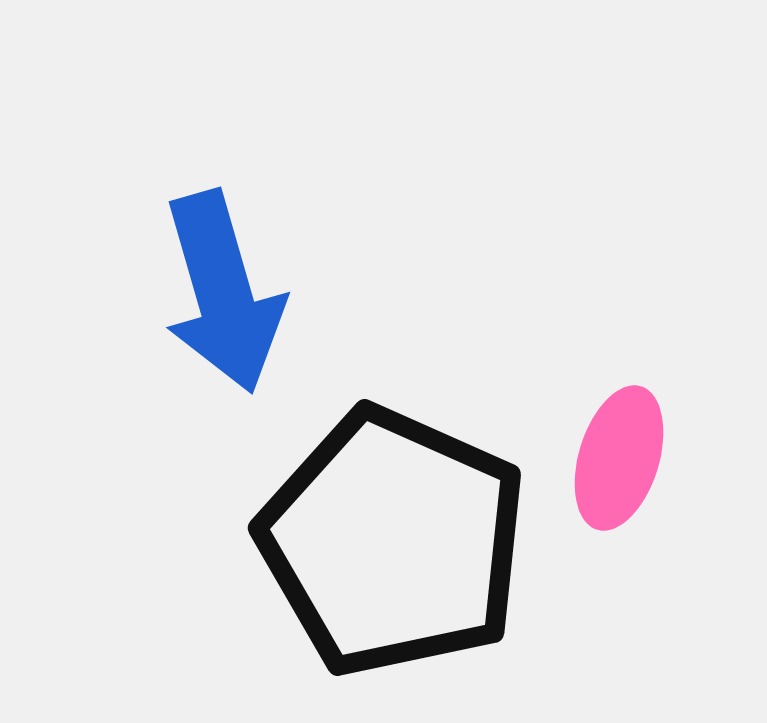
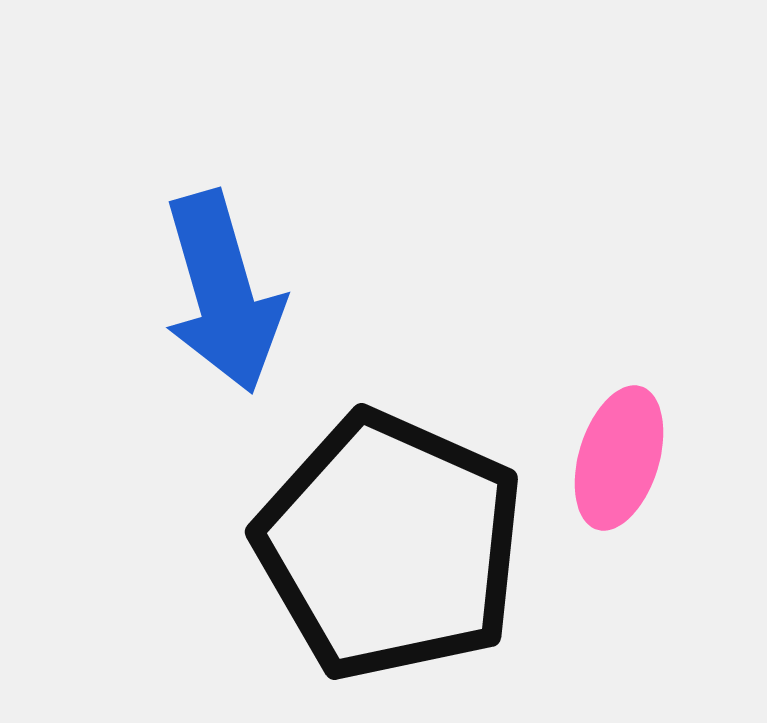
black pentagon: moved 3 px left, 4 px down
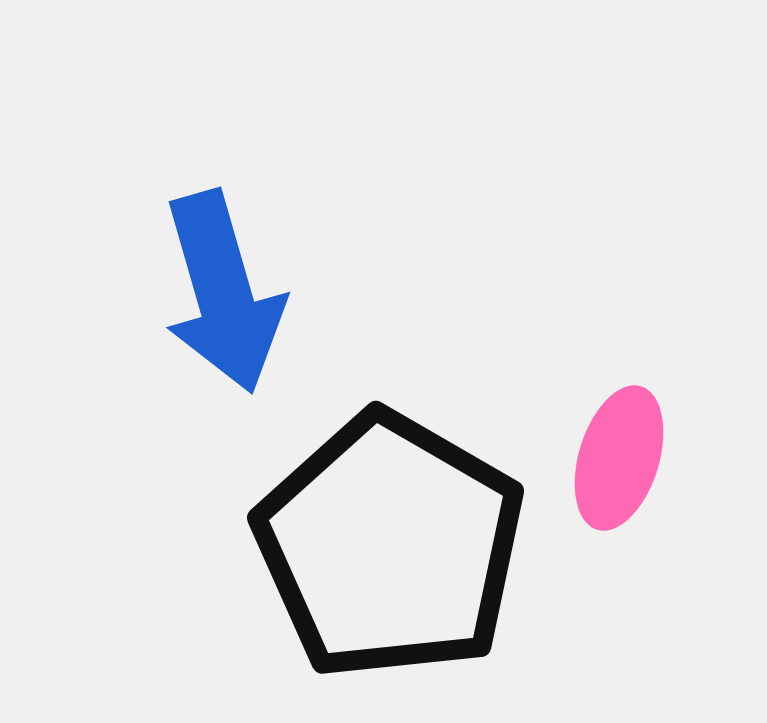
black pentagon: rotated 6 degrees clockwise
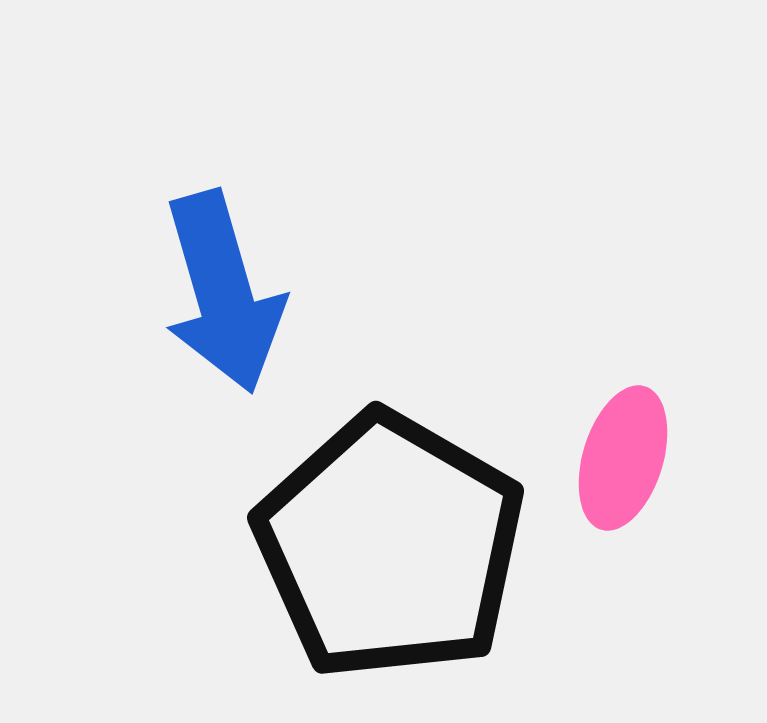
pink ellipse: moved 4 px right
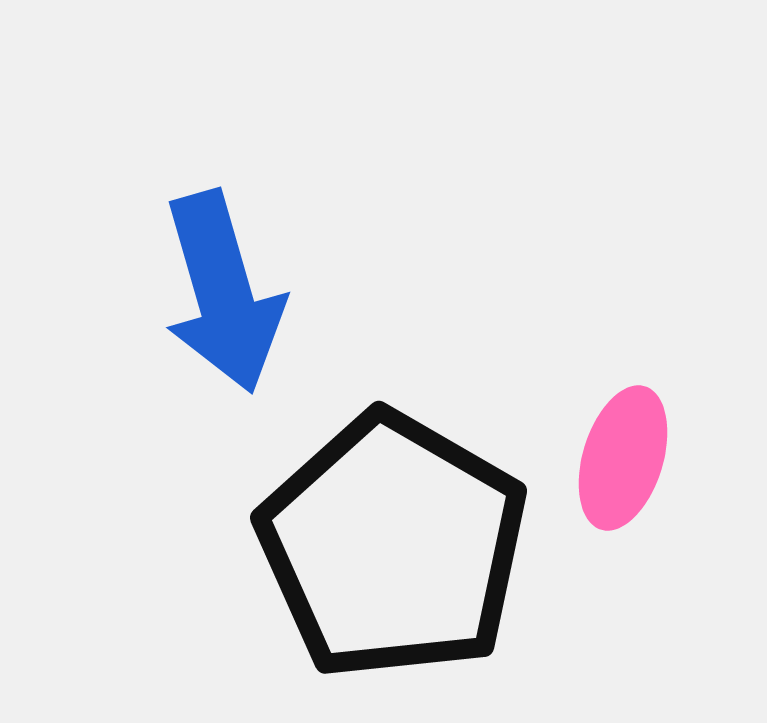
black pentagon: moved 3 px right
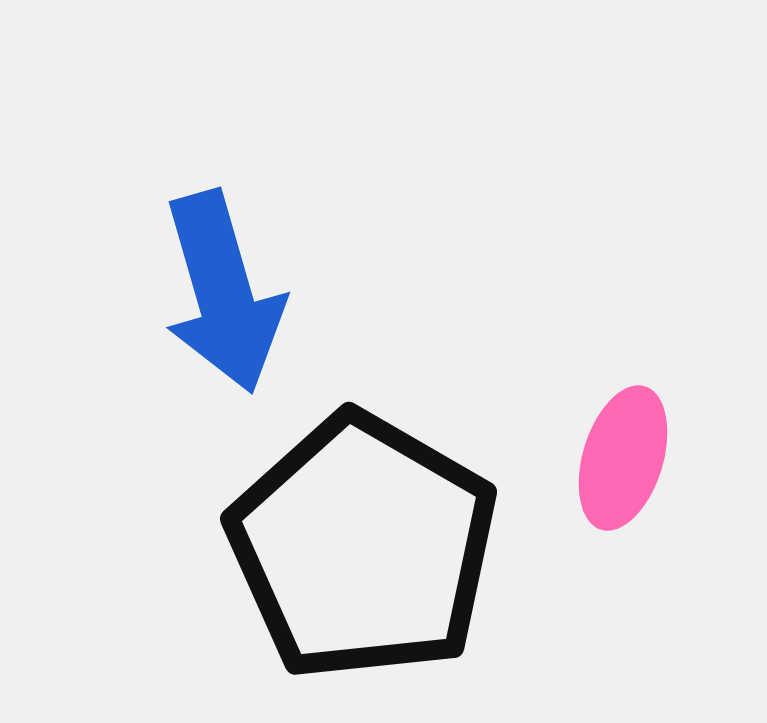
black pentagon: moved 30 px left, 1 px down
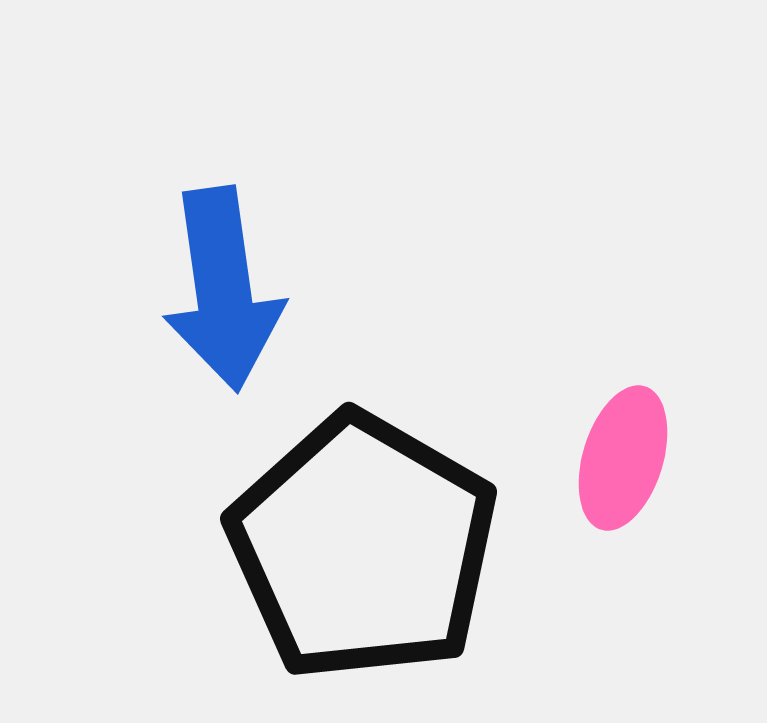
blue arrow: moved 3 px up; rotated 8 degrees clockwise
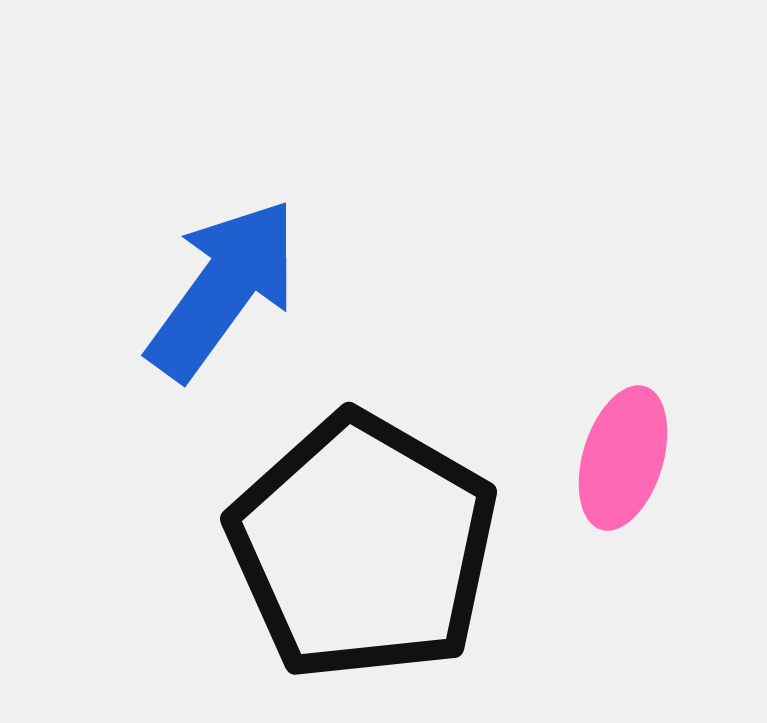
blue arrow: rotated 136 degrees counterclockwise
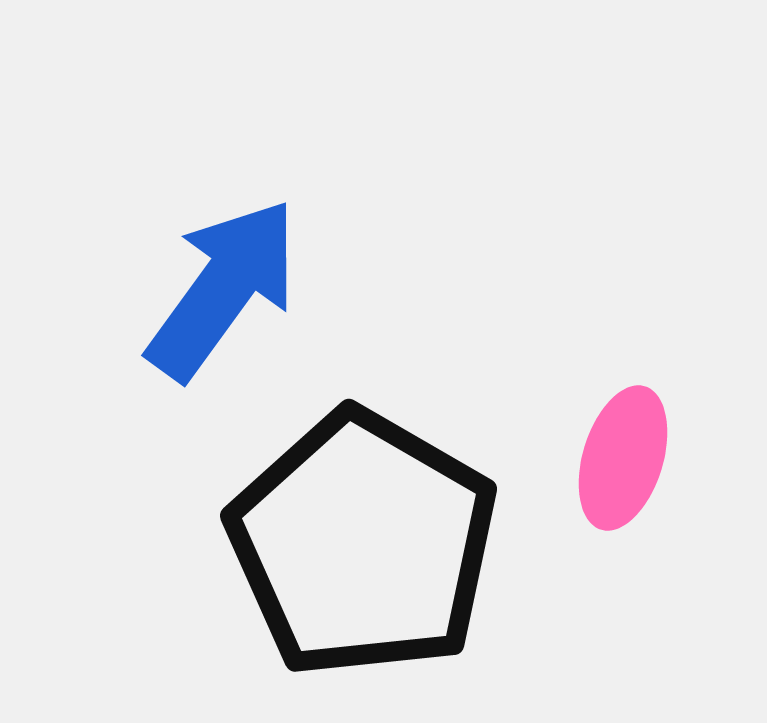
black pentagon: moved 3 px up
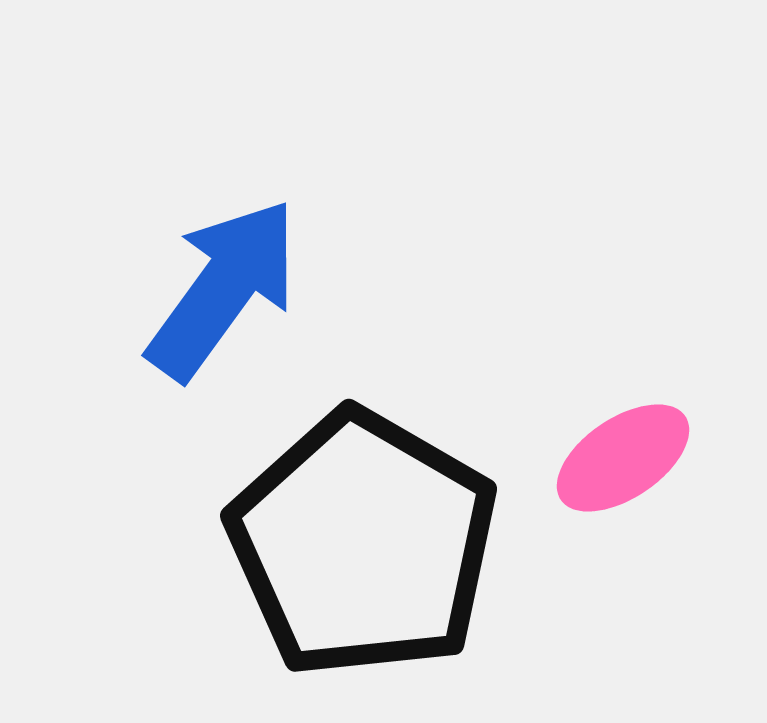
pink ellipse: rotated 39 degrees clockwise
